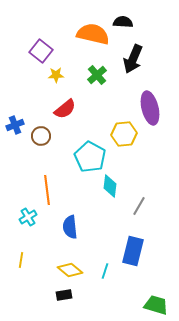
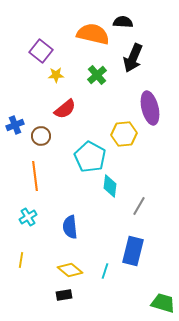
black arrow: moved 1 px up
orange line: moved 12 px left, 14 px up
green trapezoid: moved 7 px right, 2 px up
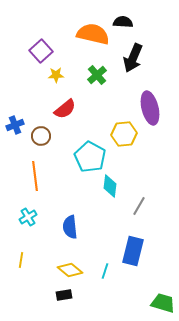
purple square: rotated 10 degrees clockwise
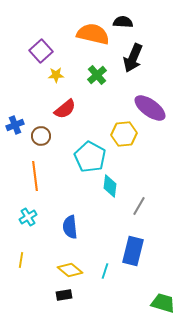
purple ellipse: rotated 40 degrees counterclockwise
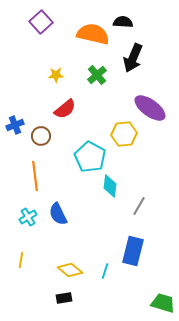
purple square: moved 29 px up
blue semicircle: moved 12 px left, 13 px up; rotated 20 degrees counterclockwise
black rectangle: moved 3 px down
